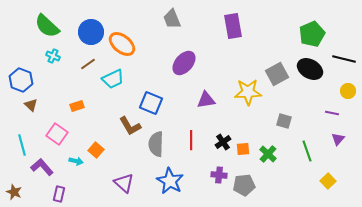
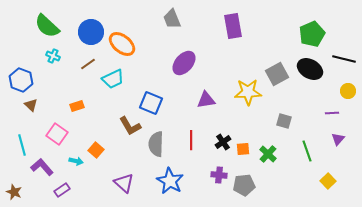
purple line at (332, 113): rotated 16 degrees counterclockwise
purple rectangle at (59, 194): moved 3 px right, 4 px up; rotated 42 degrees clockwise
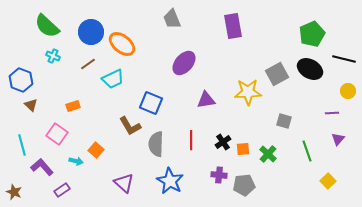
orange rectangle at (77, 106): moved 4 px left
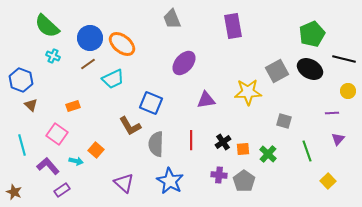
blue circle at (91, 32): moved 1 px left, 6 px down
gray square at (277, 74): moved 3 px up
purple L-shape at (42, 167): moved 6 px right, 1 px up
gray pentagon at (244, 185): moved 4 px up; rotated 30 degrees counterclockwise
